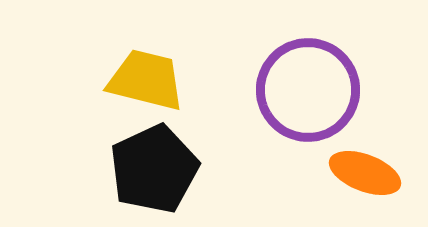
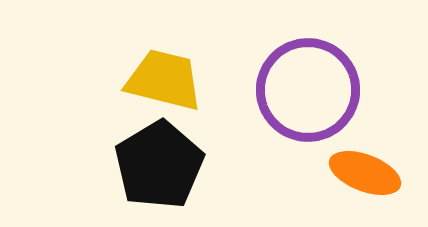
yellow trapezoid: moved 18 px right
black pentagon: moved 5 px right, 4 px up; rotated 6 degrees counterclockwise
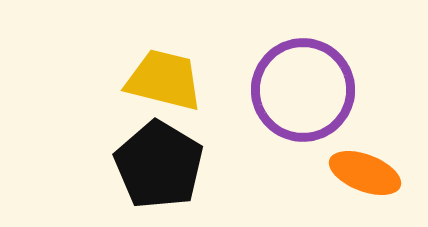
purple circle: moved 5 px left
black pentagon: rotated 10 degrees counterclockwise
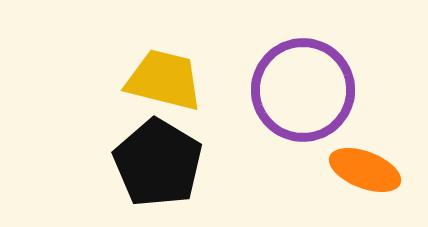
black pentagon: moved 1 px left, 2 px up
orange ellipse: moved 3 px up
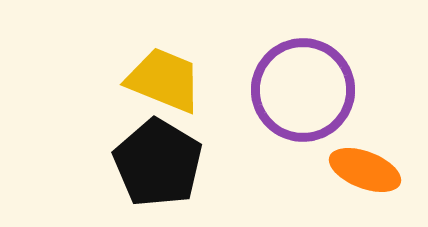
yellow trapezoid: rotated 8 degrees clockwise
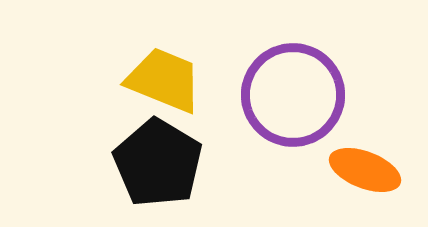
purple circle: moved 10 px left, 5 px down
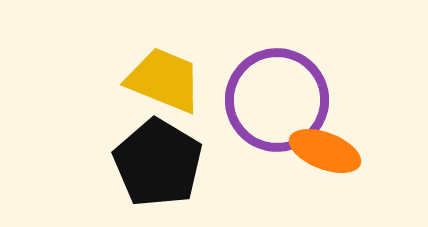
purple circle: moved 16 px left, 5 px down
orange ellipse: moved 40 px left, 19 px up
